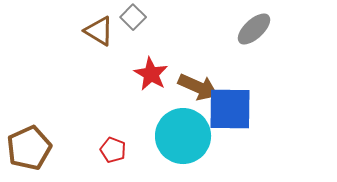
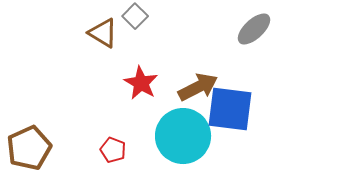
gray square: moved 2 px right, 1 px up
brown triangle: moved 4 px right, 2 px down
red star: moved 10 px left, 9 px down
brown arrow: rotated 51 degrees counterclockwise
blue square: rotated 6 degrees clockwise
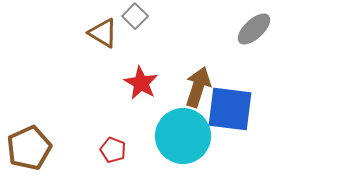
brown arrow: rotated 45 degrees counterclockwise
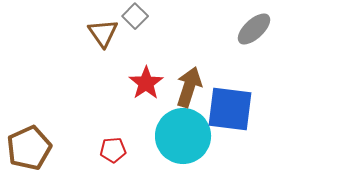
brown triangle: rotated 24 degrees clockwise
red star: moved 5 px right; rotated 8 degrees clockwise
brown arrow: moved 9 px left
red pentagon: rotated 25 degrees counterclockwise
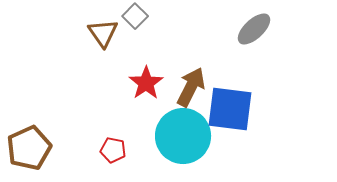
brown arrow: moved 2 px right; rotated 9 degrees clockwise
red pentagon: rotated 15 degrees clockwise
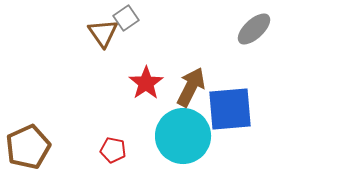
gray square: moved 9 px left, 2 px down; rotated 10 degrees clockwise
blue square: rotated 12 degrees counterclockwise
brown pentagon: moved 1 px left, 1 px up
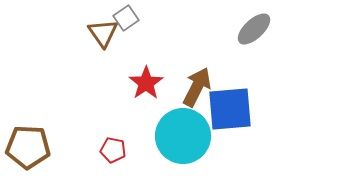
brown arrow: moved 6 px right
brown pentagon: rotated 27 degrees clockwise
